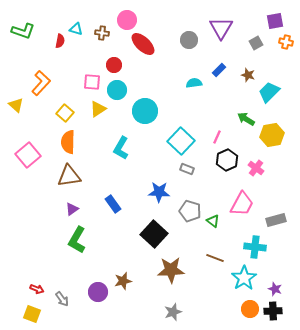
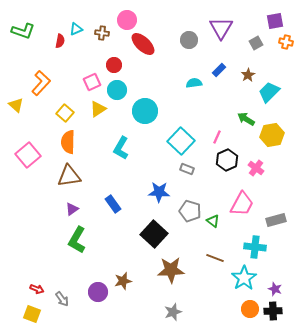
cyan triangle at (76, 29): rotated 40 degrees counterclockwise
brown star at (248, 75): rotated 24 degrees clockwise
pink square at (92, 82): rotated 30 degrees counterclockwise
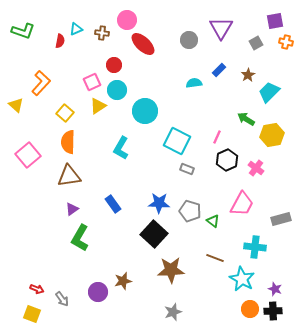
yellow triangle at (98, 109): moved 3 px up
cyan square at (181, 141): moved 4 px left; rotated 16 degrees counterclockwise
blue star at (159, 192): moved 11 px down
gray rectangle at (276, 220): moved 5 px right, 1 px up
green L-shape at (77, 240): moved 3 px right, 2 px up
cyan star at (244, 278): moved 2 px left, 1 px down; rotated 10 degrees counterclockwise
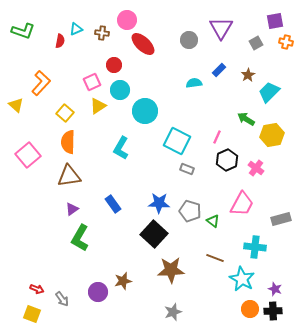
cyan circle at (117, 90): moved 3 px right
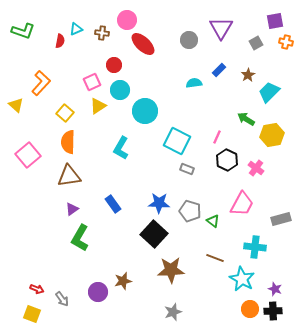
black hexagon at (227, 160): rotated 10 degrees counterclockwise
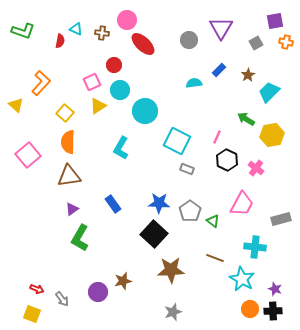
cyan triangle at (76, 29): rotated 48 degrees clockwise
gray pentagon at (190, 211): rotated 20 degrees clockwise
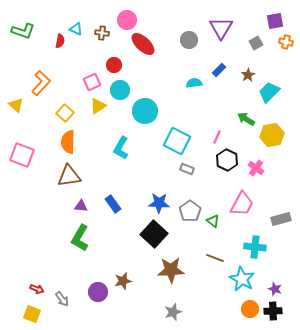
pink square at (28, 155): moved 6 px left; rotated 30 degrees counterclockwise
purple triangle at (72, 209): moved 9 px right, 3 px up; rotated 40 degrees clockwise
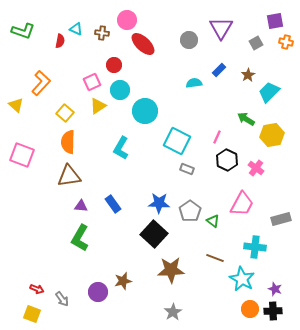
gray star at (173, 312): rotated 12 degrees counterclockwise
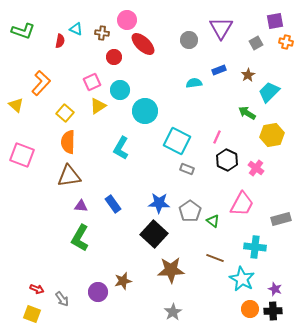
red circle at (114, 65): moved 8 px up
blue rectangle at (219, 70): rotated 24 degrees clockwise
green arrow at (246, 119): moved 1 px right, 6 px up
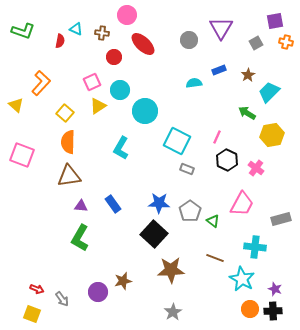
pink circle at (127, 20): moved 5 px up
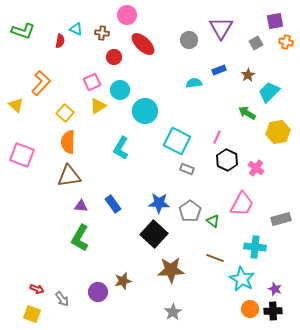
yellow hexagon at (272, 135): moved 6 px right, 3 px up
